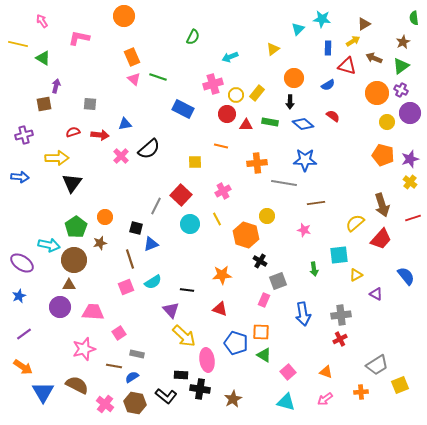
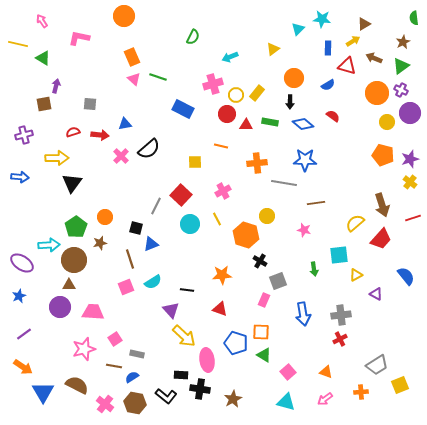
cyan arrow at (49, 245): rotated 15 degrees counterclockwise
pink square at (119, 333): moved 4 px left, 6 px down
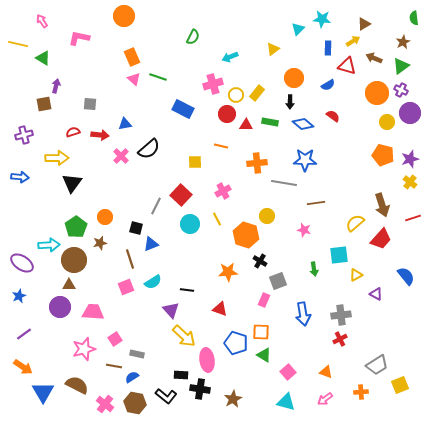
orange star at (222, 275): moved 6 px right, 3 px up
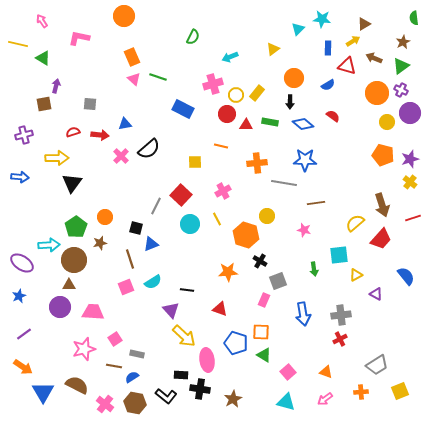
yellow square at (400, 385): moved 6 px down
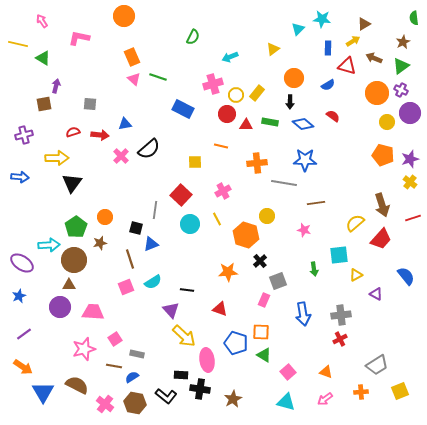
gray line at (156, 206): moved 1 px left, 4 px down; rotated 18 degrees counterclockwise
black cross at (260, 261): rotated 16 degrees clockwise
